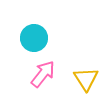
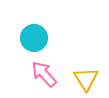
pink arrow: moved 1 px right; rotated 80 degrees counterclockwise
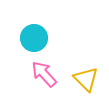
yellow triangle: rotated 12 degrees counterclockwise
